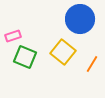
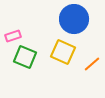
blue circle: moved 6 px left
yellow square: rotated 15 degrees counterclockwise
orange line: rotated 18 degrees clockwise
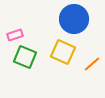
pink rectangle: moved 2 px right, 1 px up
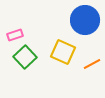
blue circle: moved 11 px right, 1 px down
green square: rotated 25 degrees clockwise
orange line: rotated 12 degrees clockwise
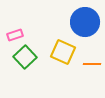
blue circle: moved 2 px down
orange line: rotated 30 degrees clockwise
